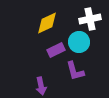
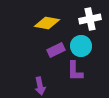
yellow diamond: rotated 35 degrees clockwise
cyan circle: moved 2 px right, 4 px down
purple L-shape: rotated 15 degrees clockwise
purple arrow: moved 1 px left
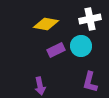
yellow diamond: moved 1 px left, 1 px down
purple L-shape: moved 15 px right, 11 px down; rotated 15 degrees clockwise
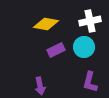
white cross: moved 2 px down
cyan circle: moved 3 px right, 1 px down
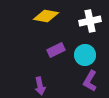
yellow diamond: moved 8 px up
cyan circle: moved 1 px right, 8 px down
purple L-shape: moved 1 px up; rotated 15 degrees clockwise
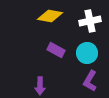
yellow diamond: moved 4 px right
purple rectangle: rotated 54 degrees clockwise
cyan circle: moved 2 px right, 2 px up
purple arrow: rotated 12 degrees clockwise
